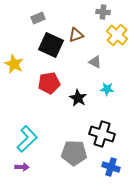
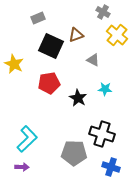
gray cross: rotated 24 degrees clockwise
black square: moved 1 px down
gray triangle: moved 2 px left, 2 px up
cyan star: moved 2 px left
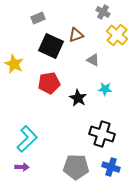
gray pentagon: moved 2 px right, 14 px down
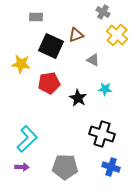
gray rectangle: moved 2 px left, 1 px up; rotated 24 degrees clockwise
yellow star: moved 7 px right; rotated 18 degrees counterclockwise
gray pentagon: moved 11 px left
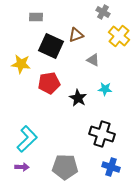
yellow cross: moved 2 px right, 1 px down
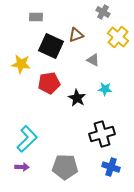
yellow cross: moved 1 px left, 1 px down
black star: moved 1 px left
black cross: rotated 35 degrees counterclockwise
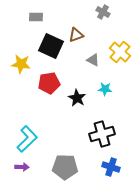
yellow cross: moved 2 px right, 15 px down
